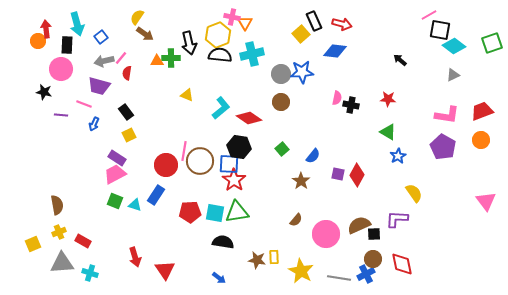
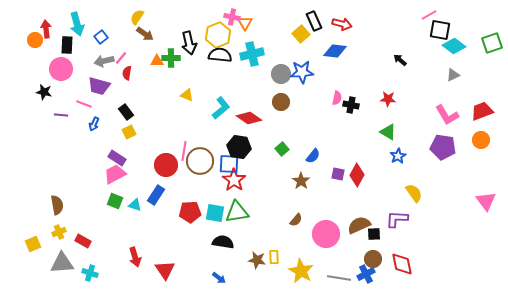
orange circle at (38, 41): moved 3 px left, 1 px up
pink L-shape at (447, 115): rotated 50 degrees clockwise
yellow square at (129, 135): moved 3 px up
purple pentagon at (443, 147): rotated 20 degrees counterclockwise
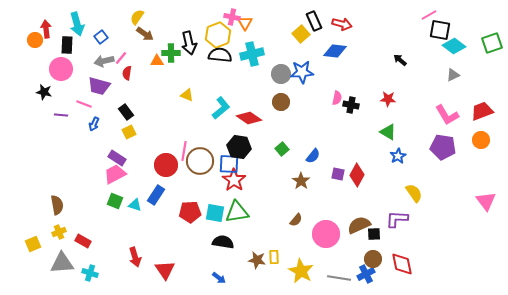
green cross at (171, 58): moved 5 px up
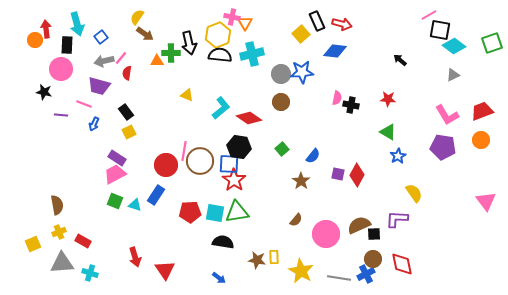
black rectangle at (314, 21): moved 3 px right
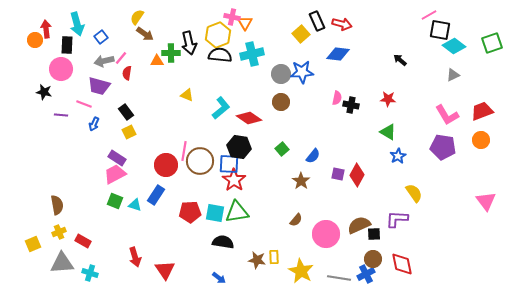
blue diamond at (335, 51): moved 3 px right, 3 px down
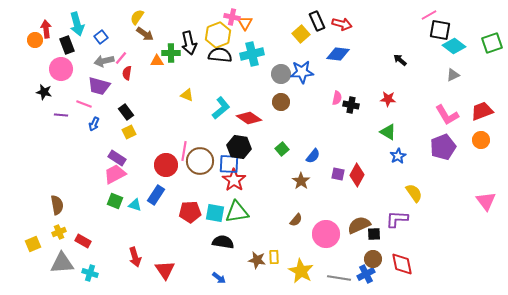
black rectangle at (67, 45): rotated 24 degrees counterclockwise
purple pentagon at (443, 147): rotated 30 degrees counterclockwise
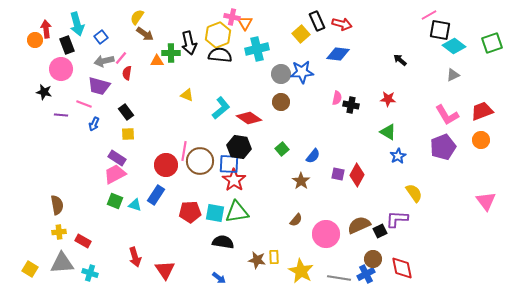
cyan cross at (252, 54): moved 5 px right, 5 px up
yellow square at (129, 132): moved 1 px left, 2 px down; rotated 24 degrees clockwise
yellow cross at (59, 232): rotated 16 degrees clockwise
black square at (374, 234): moved 6 px right, 3 px up; rotated 24 degrees counterclockwise
yellow square at (33, 244): moved 3 px left, 25 px down; rotated 35 degrees counterclockwise
red diamond at (402, 264): moved 4 px down
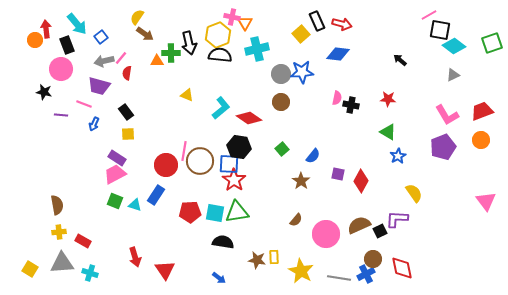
cyan arrow at (77, 24): rotated 25 degrees counterclockwise
red diamond at (357, 175): moved 4 px right, 6 px down
